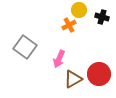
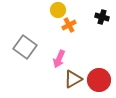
yellow circle: moved 21 px left
red circle: moved 6 px down
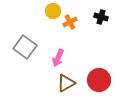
yellow circle: moved 5 px left, 1 px down
black cross: moved 1 px left
orange cross: moved 1 px right, 3 px up
pink arrow: moved 1 px left, 1 px up
brown triangle: moved 7 px left, 4 px down
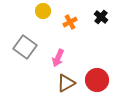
yellow circle: moved 10 px left
black cross: rotated 24 degrees clockwise
red circle: moved 2 px left
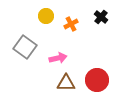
yellow circle: moved 3 px right, 5 px down
orange cross: moved 1 px right, 2 px down
pink arrow: rotated 126 degrees counterclockwise
brown triangle: rotated 30 degrees clockwise
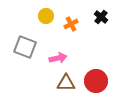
gray square: rotated 15 degrees counterclockwise
red circle: moved 1 px left, 1 px down
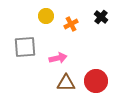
gray square: rotated 25 degrees counterclockwise
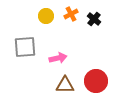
black cross: moved 7 px left, 2 px down
orange cross: moved 10 px up
brown triangle: moved 1 px left, 2 px down
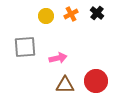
black cross: moved 3 px right, 6 px up
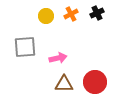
black cross: rotated 24 degrees clockwise
red circle: moved 1 px left, 1 px down
brown triangle: moved 1 px left, 1 px up
